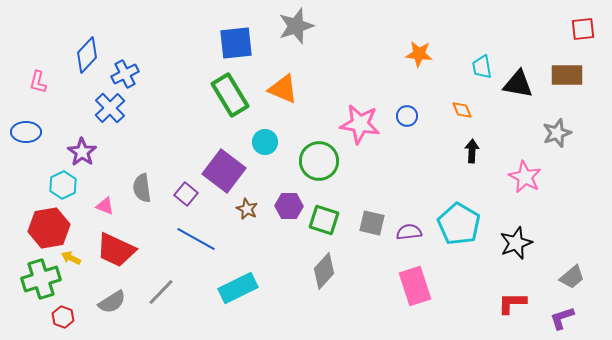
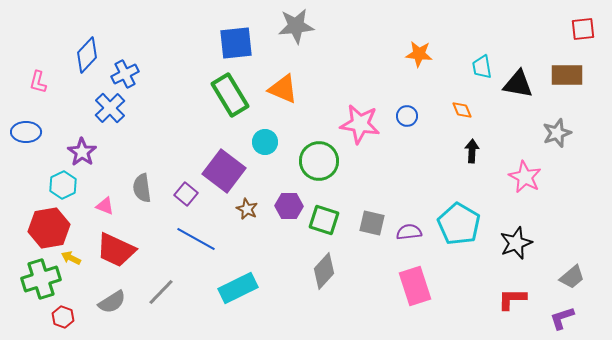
gray star at (296, 26): rotated 12 degrees clockwise
red L-shape at (512, 303): moved 4 px up
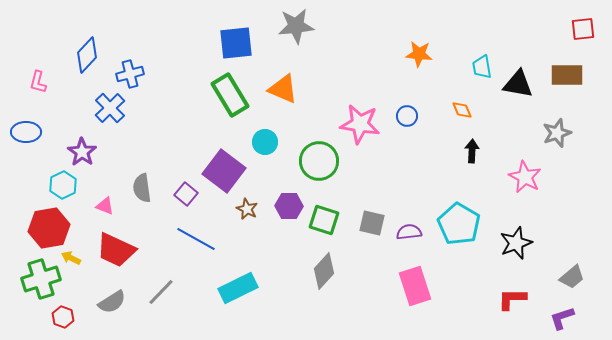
blue cross at (125, 74): moved 5 px right; rotated 12 degrees clockwise
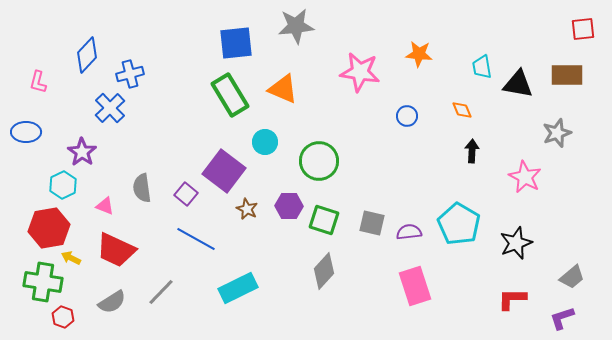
pink star at (360, 124): moved 52 px up
green cross at (41, 279): moved 2 px right, 3 px down; rotated 27 degrees clockwise
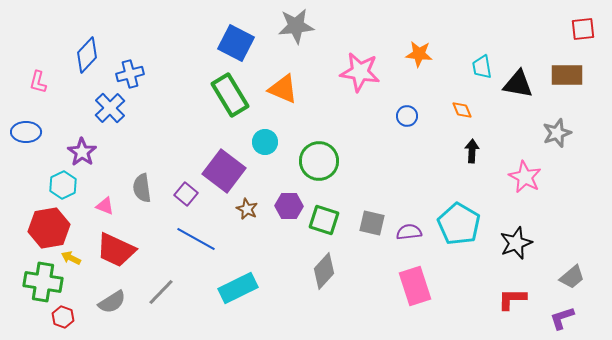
blue square at (236, 43): rotated 33 degrees clockwise
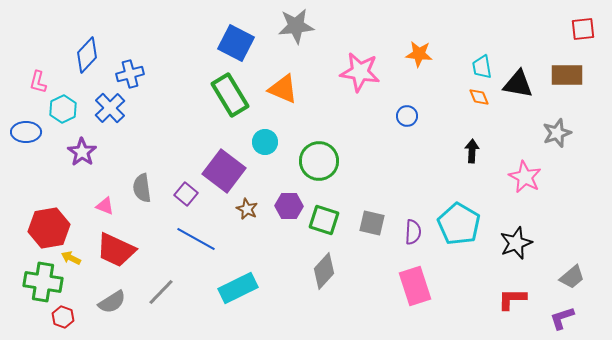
orange diamond at (462, 110): moved 17 px right, 13 px up
cyan hexagon at (63, 185): moved 76 px up
purple semicircle at (409, 232): moved 4 px right; rotated 100 degrees clockwise
